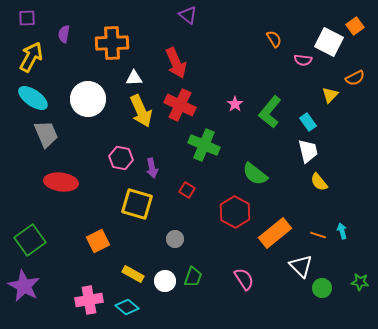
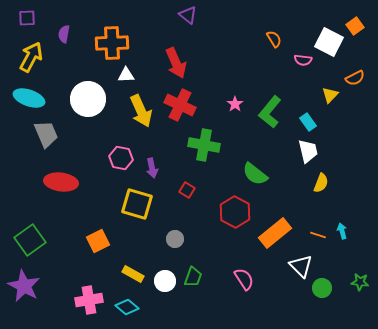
white triangle at (134, 78): moved 8 px left, 3 px up
cyan ellipse at (33, 98): moved 4 px left; rotated 16 degrees counterclockwise
green cross at (204, 145): rotated 12 degrees counterclockwise
yellow semicircle at (319, 182): moved 2 px right, 1 px down; rotated 120 degrees counterclockwise
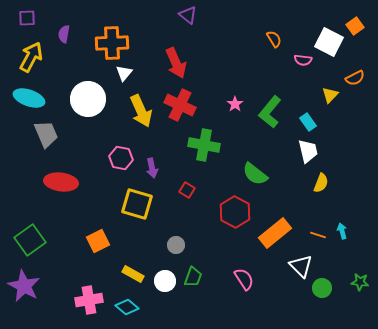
white triangle at (126, 75): moved 2 px left, 2 px up; rotated 48 degrees counterclockwise
gray circle at (175, 239): moved 1 px right, 6 px down
